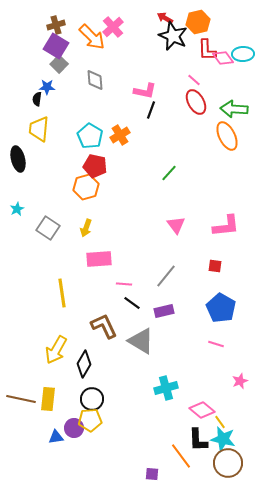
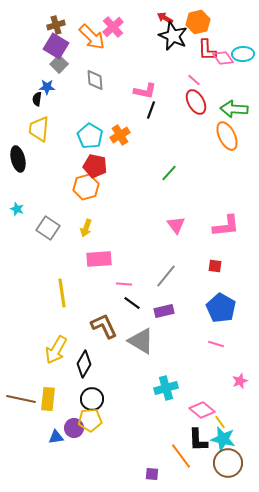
cyan star at (17, 209): rotated 24 degrees counterclockwise
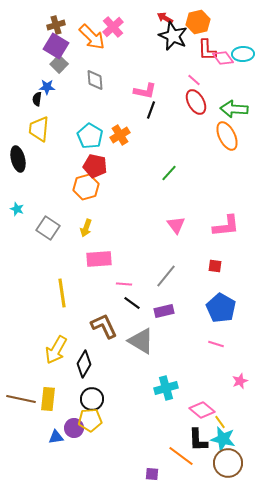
orange line at (181, 456): rotated 16 degrees counterclockwise
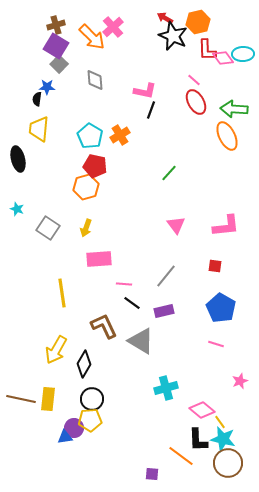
blue triangle at (56, 437): moved 9 px right
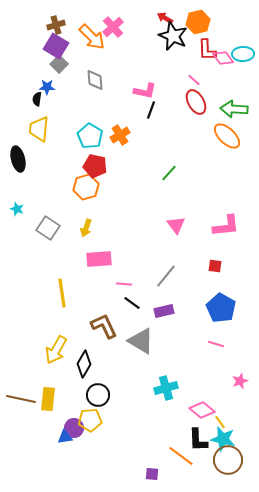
orange ellipse at (227, 136): rotated 20 degrees counterclockwise
black circle at (92, 399): moved 6 px right, 4 px up
brown circle at (228, 463): moved 3 px up
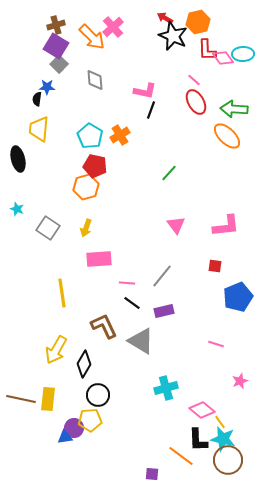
gray line at (166, 276): moved 4 px left
pink line at (124, 284): moved 3 px right, 1 px up
blue pentagon at (221, 308): moved 17 px right, 11 px up; rotated 20 degrees clockwise
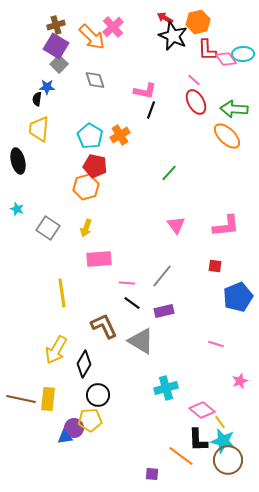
pink diamond at (223, 58): moved 3 px right, 1 px down
gray diamond at (95, 80): rotated 15 degrees counterclockwise
black ellipse at (18, 159): moved 2 px down
cyan star at (223, 439): moved 2 px down
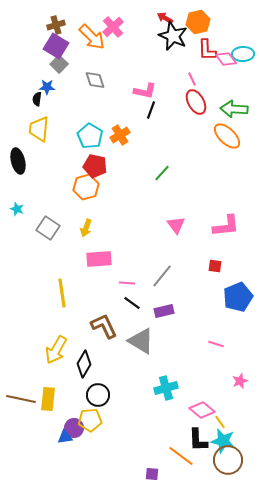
pink line at (194, 80): moved 2 px left, 1 px up; rotated 24 degrees clockwise
green line at (169, 173): moved 7 px left
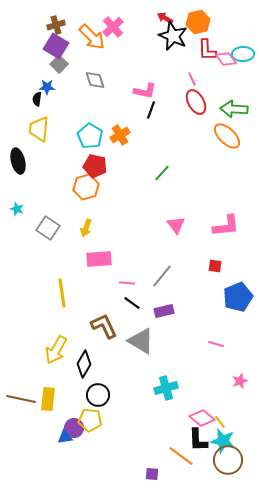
pink diamond at (202, 410): moved 8 px down
yellow pentagon at (90, 420): rotated 10 degrees clockwise
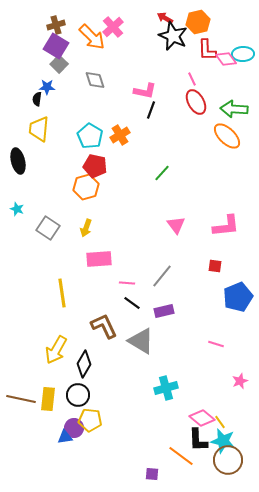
black circle at (98, 395): moved 20 px left
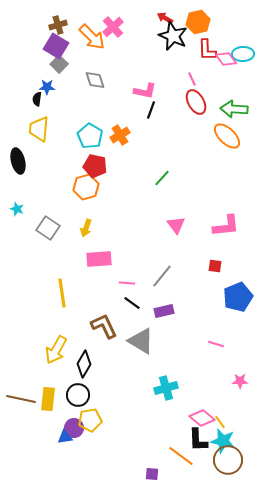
brown cross at (56, 25): moved 2 px right
green line at (162, 173): moved 5 px down
pink star at (240, 381): rotated 21 degrees clockwise
yellow pentagon at (90, 420): rotated 15 degrees counterclockwise
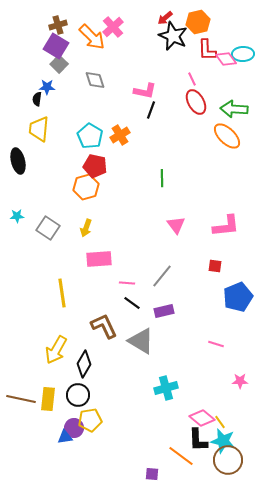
red arrow at (165, 18): rotated 70 degrees counterclockwise
green line at (162, 178): rotated 42 degrees counterclockwise
cyan star at (17, 209): moved 7 px down; rotated 24 degrees counterclockwise
